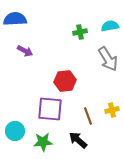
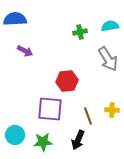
red hexagon: moved 2 px right
yellow cross: rotated 16 degrees clockwise
cyan circle: moved 4 px down
black arrow: rotated 108 degrees counterclockwise
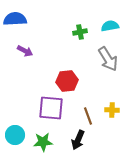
purple square: moved 1 px right, 1 px up
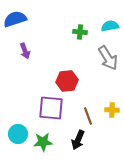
blue semicircle: rotated 15 degrees counterclockwise
green cross: rotated 16 degrees clockwise
purple arrow: rotated 42 degrees clockwise
gray arrow: moved 1 px up
cyan circle: moved 3 px right, 1 px up
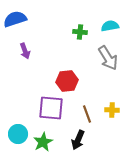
brown line: moved 1 px left, 2 px up
green star: rotated 24 degrees counterclockwise
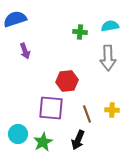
gray arrow: rotated 30 degrees clockwise
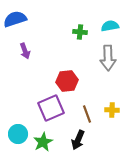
purple square: rotated 28 degrees counterclockwise
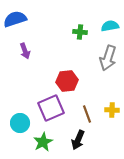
gray arrow: rotated 20 degrees clockwise
cyan circle: moved 2 px right, 11 px up
